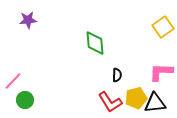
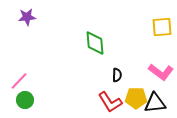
purple star: moved 1 px left, 3 px up
yellow square: moved 1 px left; rotated 30 degrees clockwise
pink L-shape: rotated 145 degrees counterclockwise
pink line: moved 6 px right
yellow pentagon: rotated 15 degrees clockwise
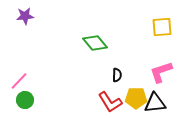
purple star: moved 2 px left, 1 px up
green diamond: rotated 35 degrees counterclockwise
pink L-shape: rotated 125 degrees clockwise
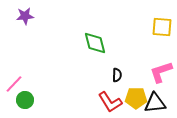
yellow square: rotated 10 degrees clockwise
green diamond: rotated 25 degrees clockwise
pink line: moved 5 px left, 3 px down
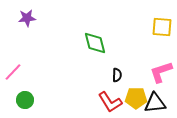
purple star: moved 2 px right, 2 px down
pink line: moved 1 px left, 12 px up
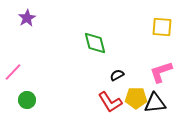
purple star: rotated 24 degrees counterclockwise
black semicircle: rotated 120 degrees counterclockwise
green circle: moved 2 px right
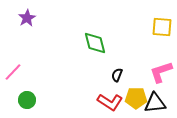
black semicircle: rotated 40 degrees counterclockwise
red L-shape: rotated 25 degrees counterclockwise
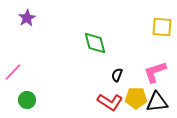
pink L-shape: moved 6 px left
black triangle: moved 2 px right, 1 px up
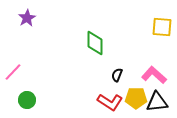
green diamond: rotated 15 degrees clockwise
pink L-shape: moved 1 px left, 3 px down; rotated 60 degrees clockwise
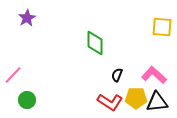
pink line: moved 3 px down
